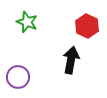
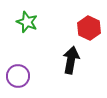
red hexagon: moved 2 px right, 2 px down
purple circle: moved 1 px up
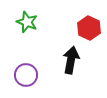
purple circle: moved 8 px right, 1 px up
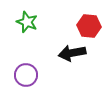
red hexagon: moved 2 px up; rotated 20 degrees counterclockwise
black arrow: moved 1 px right, 7 px up; rotated 112 degrees counterclockwise
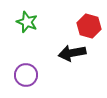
red hexagon: rotated 10 degrees clockwise
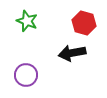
green star: moved 1 px up
red hexagon: moved 5 px left, 3 px up
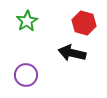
green star: rotated 20 degrees clockwise
black arrow: rotated 24 degrees clockwise
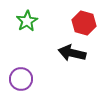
purple circle: moved 5 px left, 4 px down
